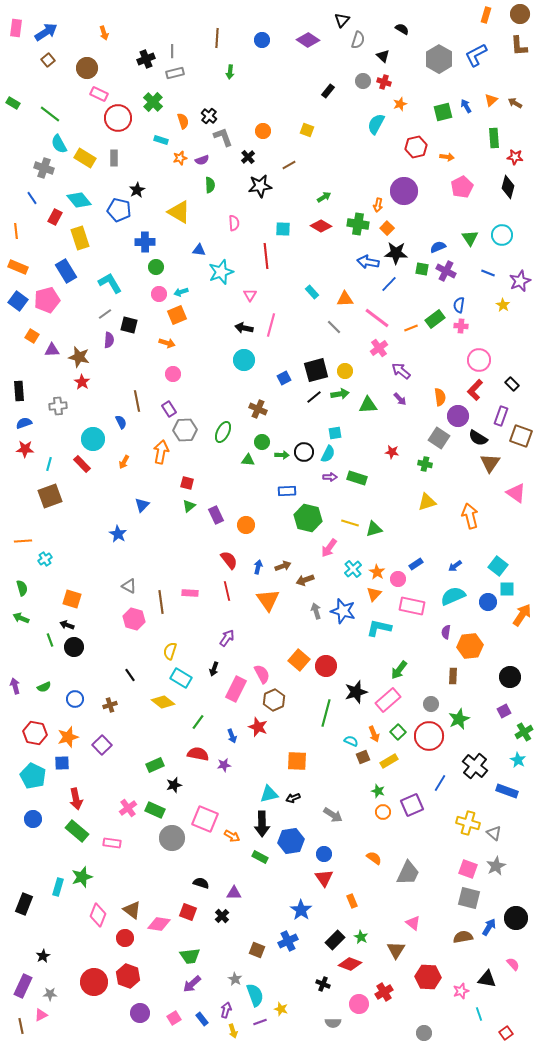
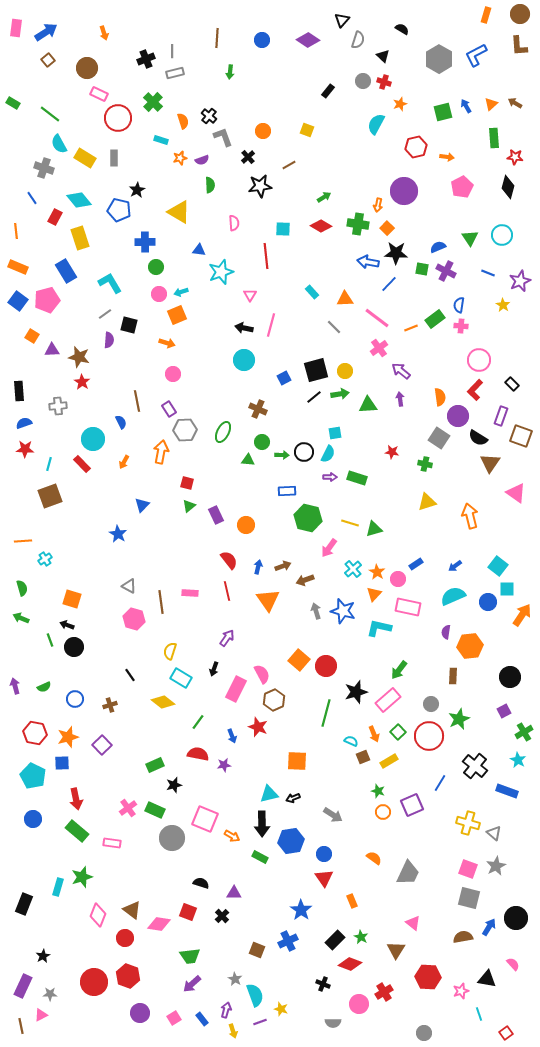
orange triangle at (491, 100): moved 4 px down
purple arrow at (400, 399): rotated 144 degrees counterclockwise
pink rectangle at (412, 606): moved 4 px left, 1 px down
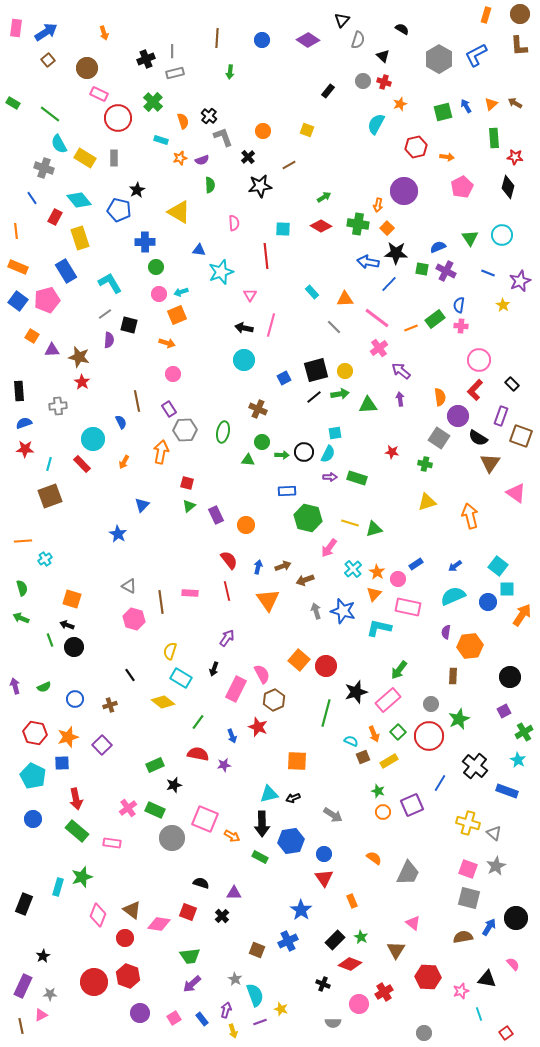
green ellipse at (223, 432): rotated 15 degrees counterclockwise
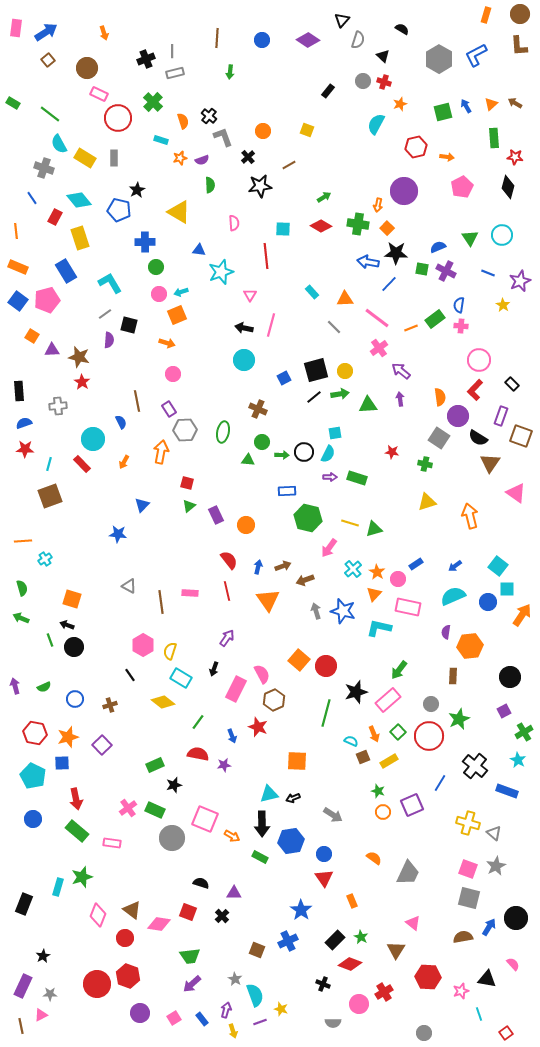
blue star at (118, 534): rotated 24 degrees counterclockwise
pink hexagon at (134, 619): moved 9 px right, 26 px down; rotated 15 degrees clockwise
red circle at (94, 982): moved 3 px right, 2 px down
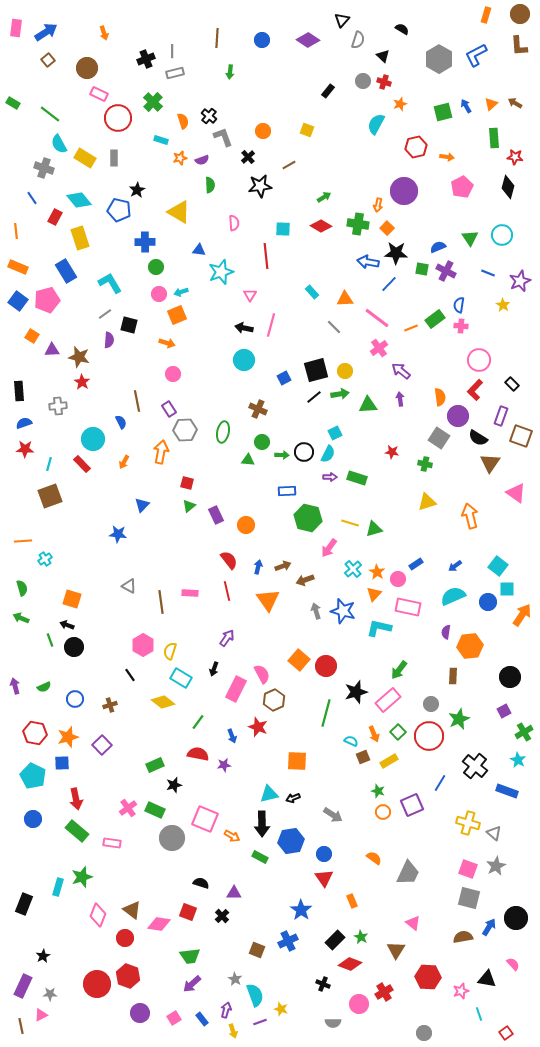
cyan square at (335, 433): rotated 16 degrees counterclockwise
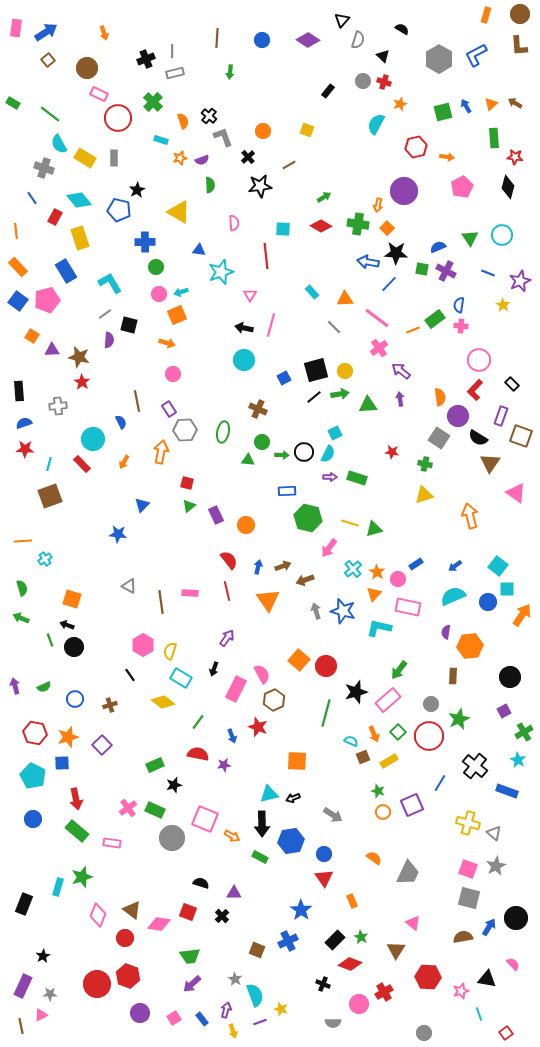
orange rectangle at (18, 267): rotated 24 degrees clockwise
orange line at (411, 328): moved 2 px right, 2 px down
yellow triangle at (427, 502): moved 3 px left, 7 px up
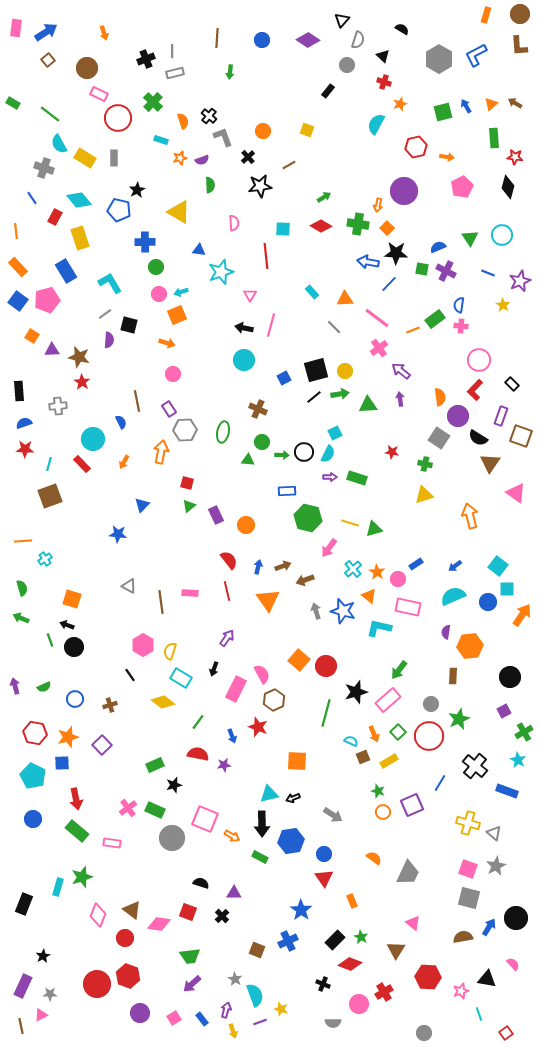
gray circle at (363, 81): moved 16 px left, 16 px up
orange triangle at (374, 594): moved 5 px left, 2 px down; rotated 35 degrees counterclockwise
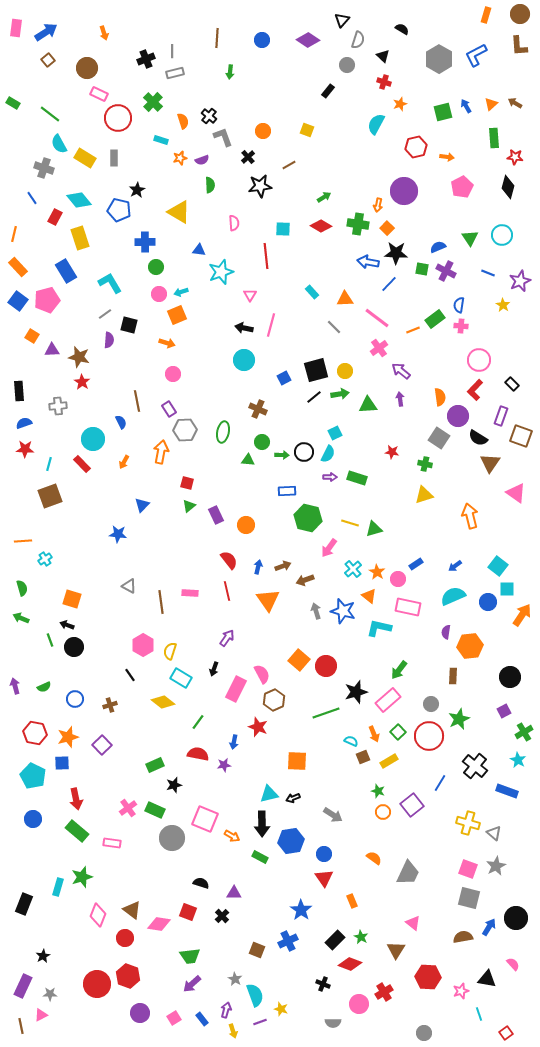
orange line at (16, 231): moved 2 px left, 3 px down; rotated 21 degrees clockwise
green line at (326, 713): rotated 56 degrees clockwise
blue arrow at (232, 736): moved 2 px right, 6 px down; rotated 32 degrees clockwise
purple square at (412, 805): rotated 15 degrees counterclockwise
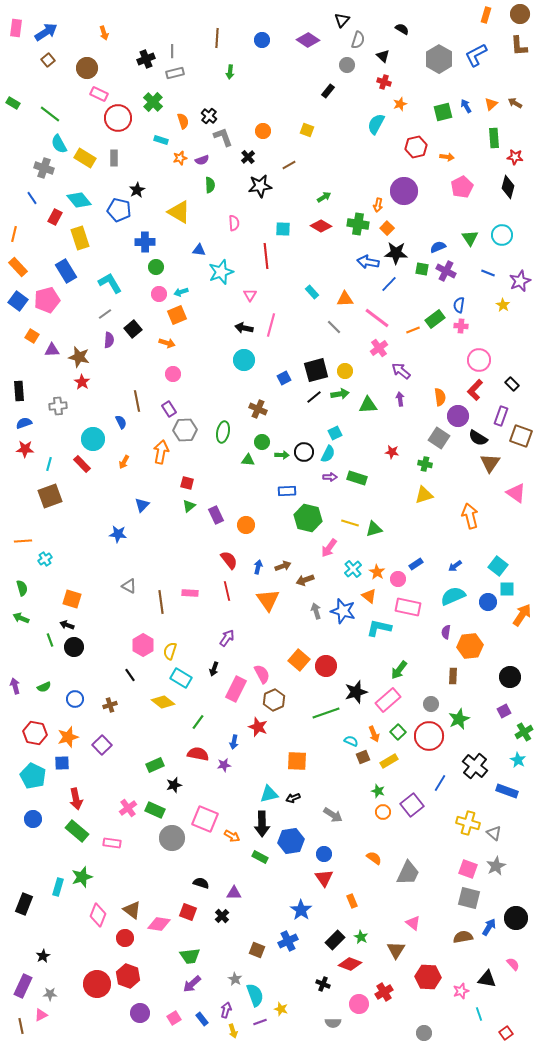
black square at (129, 325): moved 4 px right, 4 px down; rotated 36 degrees clockwise
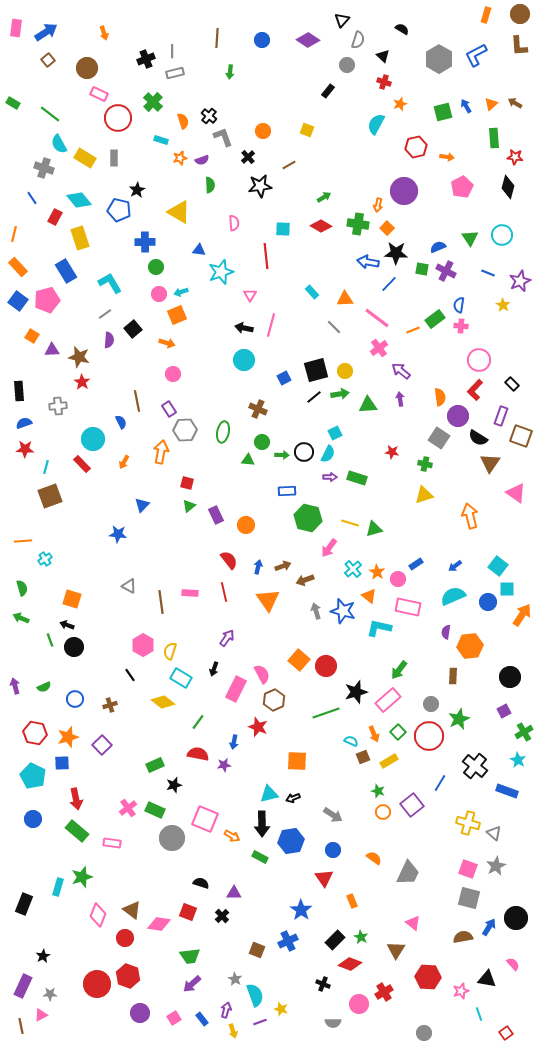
cyan line at (49, 464): moved 3 px left, 3 px down
red line at (227, 591): moved 3 px left, 1 px down
blue circle at (324, 854): moved 9 px right, 4 px up
